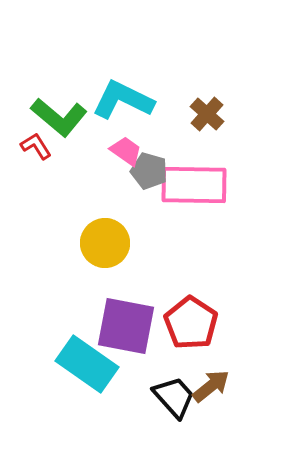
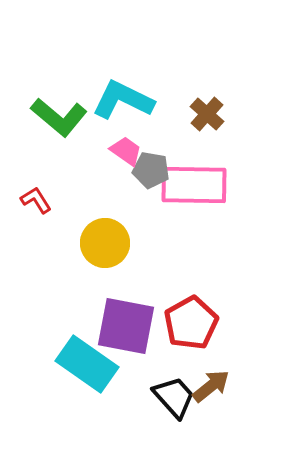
red L-shape: moved 54 px down
gray pentagon: moved 2 px right, 1 px up; rotated 6 degrees counterclockwise
red pentagon: rotated 10 degrees clockwise
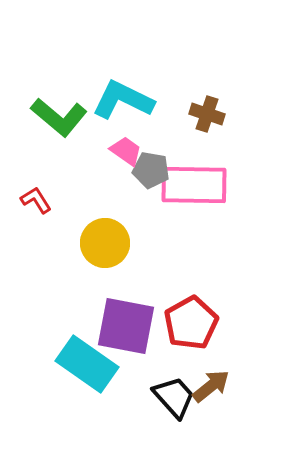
brown cross: rotated 24 degrees counterclockwise
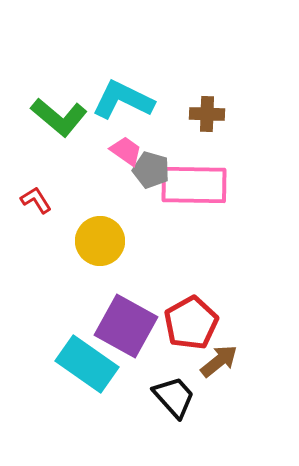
brown cross: rotated 16 degrees counterclockwise
gray pentagon: rotated 6 degrees clockwise
yellow circle: moved 5 px left, 2 px up
purple square: rotated 18 degrees clockwise
brown arrow: moved 8 px right, 25 px up
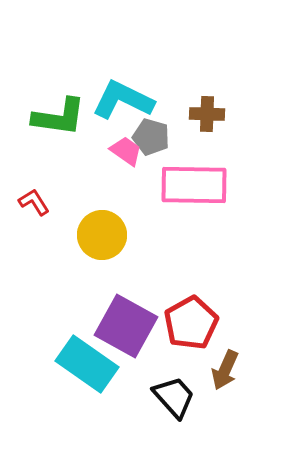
green L-shape: rotated 32 degrees counterclockwise
gray pentagon: moved 33 px up
red L-shape: moved 2 px left, 2 px down
yellow circle: moved 2 px right, 6 px up
brown arrow: moved 6 px right, 9 px down; rotated 153 degrees clockwise
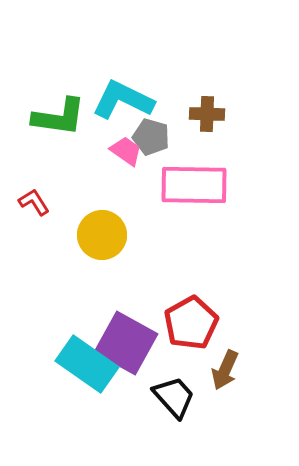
purple square: moved 17 px down
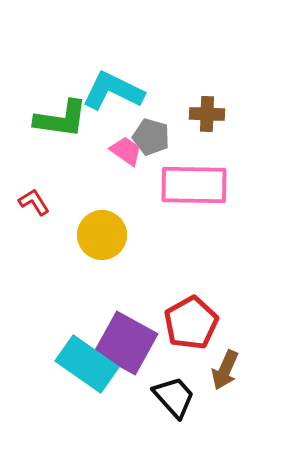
cyan L-shape: moved 10 px left, 9 px up
green L-shape: moved 2 px right, 2 px down
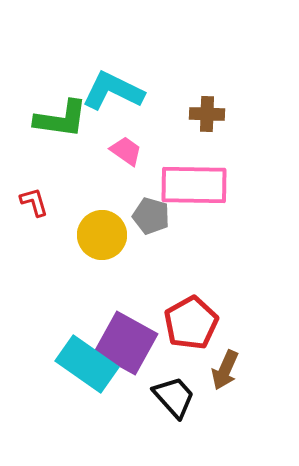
gray pentagon: moved 79 px down
red L-shape: rotated 16 degrees clockwise
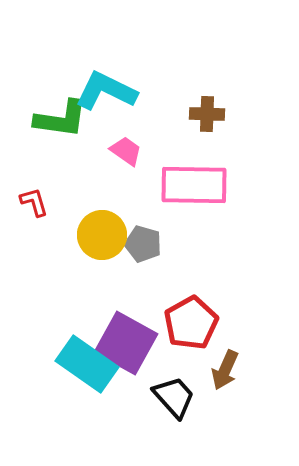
cyan L-shape: moved 7 px left
gray pentagon: moved 8 px left, 28 px down
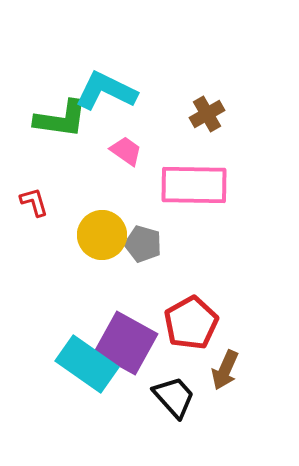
brown cross: rotated 32 degrees counterclockwise
